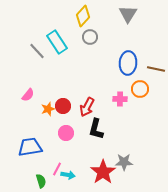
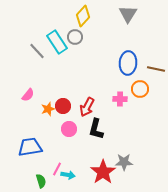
gray circle: moved 15 px left
pink circle: moved 3 px right, 4 px up
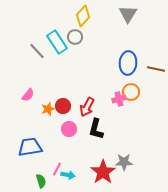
orange circle: moved 9 px left, 3 px down
pink cross: moved 1 px left; rotated 16 degrees counterclockwise
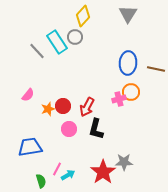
cyan arrow: rotated 40 degrees counterclockwise
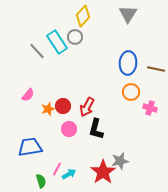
pink cross: moved 31 px right, 9 px down; rotated 32 degrees clockwise
gray star: moved 4 px left, 1 px up; rotated 12 degrees counterclockwise
cyan arrow: moved 1 px right, 1 px up
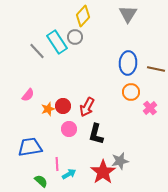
pink cross: rotated 32 degrees clockwise
black L-shape: moved 5 px down
pink line: moved 5 px up; rotated 32 degrees counterclockwise
green semicircle: rotated 32 degrees counterclockwise
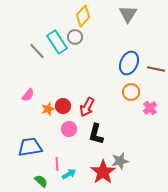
blue ellipse: moved 1 px right; rotated 20 degrees clockwise
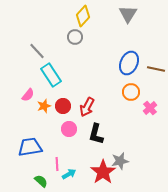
cyan rectangle: moved 6 px left, 33 px down
orange star: moved 4 px left, 3 px up
